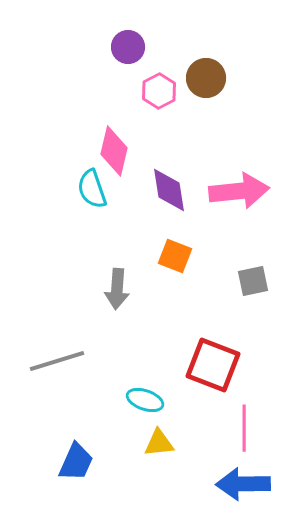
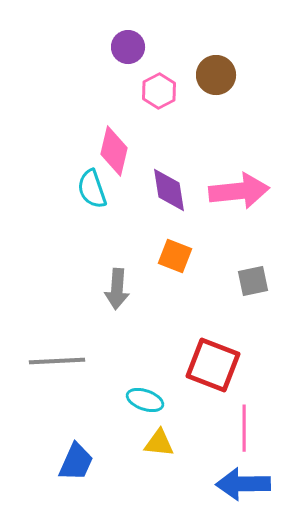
brown circle: moved 10 px right, 3 px up
gray line: rotated 14 degrees clockwise
yellow triangle: rotated 12 degrees clockwise
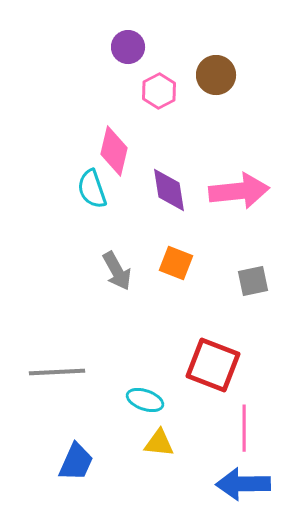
orange square: moved 1 px right, 7 px down
gray arrow: moved 18 px up; rotated 33 degrees counterclockwise
gray line: moved 11 px down
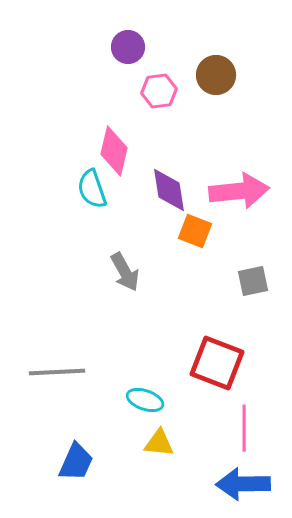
pink hexagon: rotated 20 degrees clockwise
orange square: moved 19 px right, 32 px up
gray arrow: moved 8 px right, 1 px down
red square: moved 4 px right, 2 px up
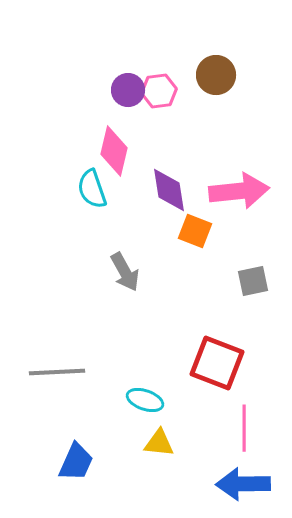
purple circle: moved 43 px down
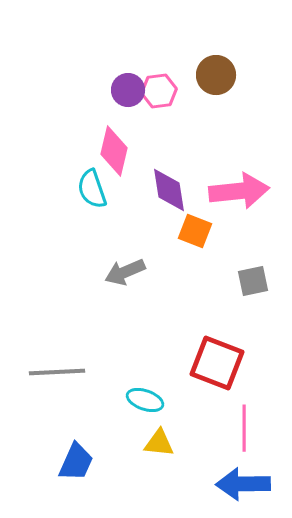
gray arrow: rotated 96 degrees clockwise
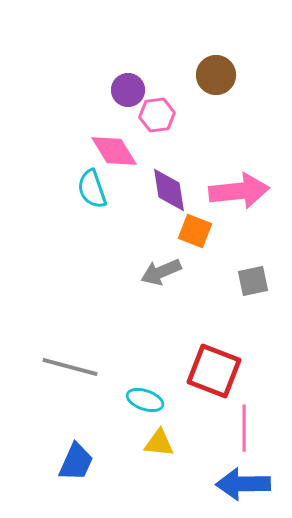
pink hexagon: moved 2 px left, 24 px down
pink diamond: rotated 45 degrees counterclockwise
gray arrow: moved 36 px right
red square: moved 3 px left, 8 px down
gray line: moved 13 px right, 5 px up; rotated 18 degrees clockwise
